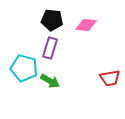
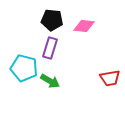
pink diamond: moved 2 px left, 1 px down
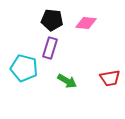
pink diamond: moved 2 px right, 3 px up
green arrow: moved 17 px right
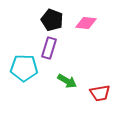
black pentagon: rotated 15 degrees clockwise
purple rectangle: moved 1 px left
cyan pentagon: rotated 12 degrees counterclockwise
red trapezoid: moved 10 px left, 15 px down
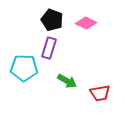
pink diamond: rotated 20 degrees clockwise
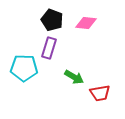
pink diamond: rotated 20 degrees counterclockwise
green arrow: moved 7 px right, 4 px up
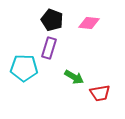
pink diamond: moved 3 px right
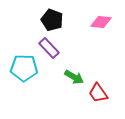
pink diamond: moved 12 px right, 1 px up
purple rectangle: rotated 60 degrees counterclockwise
red trapezoid: moved 2 px left; rotated 65 degrees clockwise
